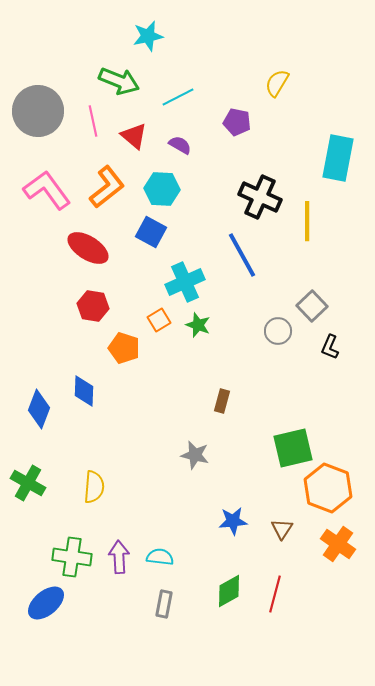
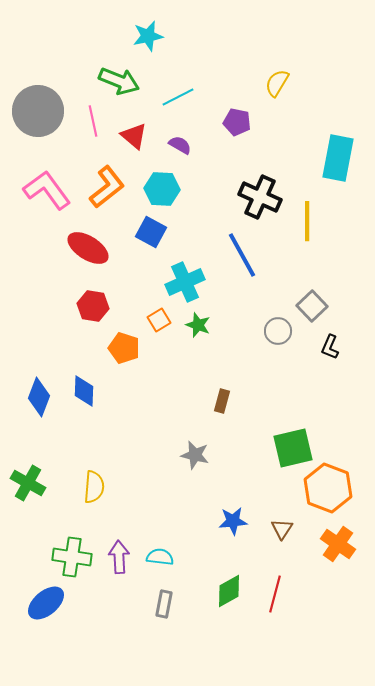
blue diamond at (39, 409): moved 12 px up
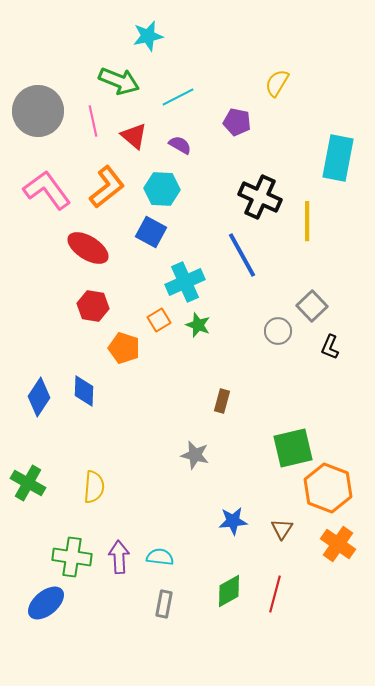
blue diamond at (39, 397): rotated 12 degrees clockwise
